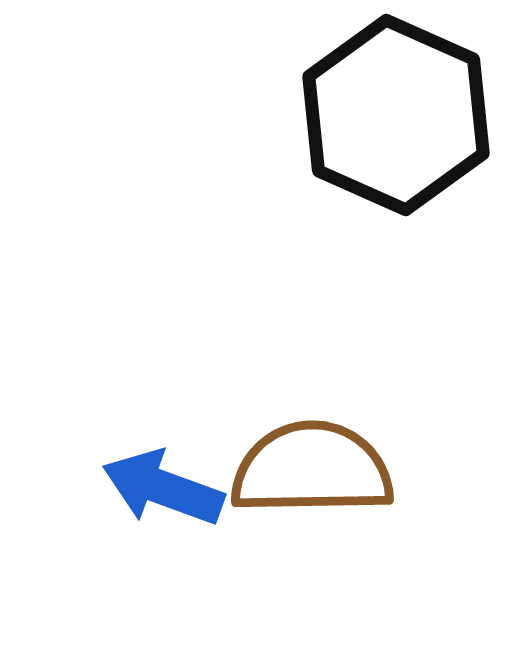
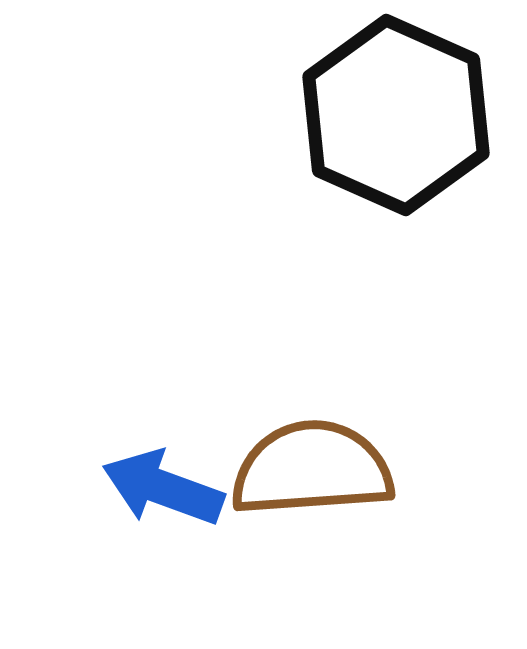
brown semicircle: rotated 3 degrees counterclockwise
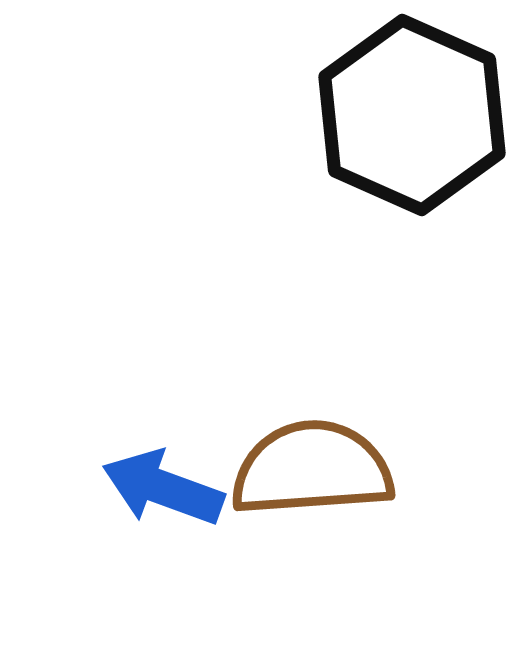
black hexagon: moved 16 px right
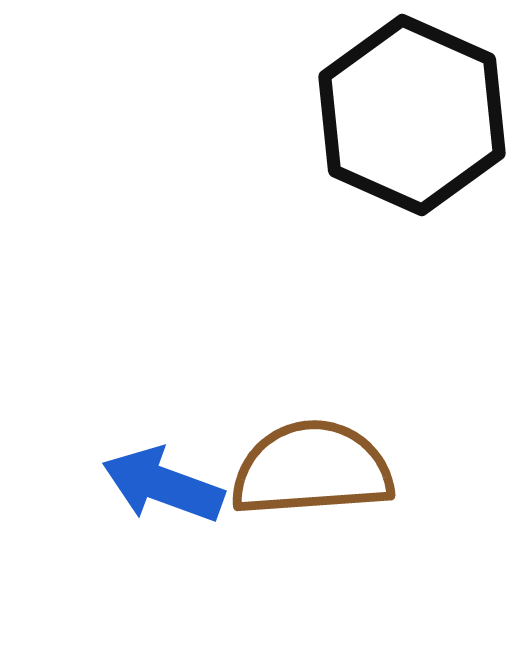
blue arrow: moved 3 px up
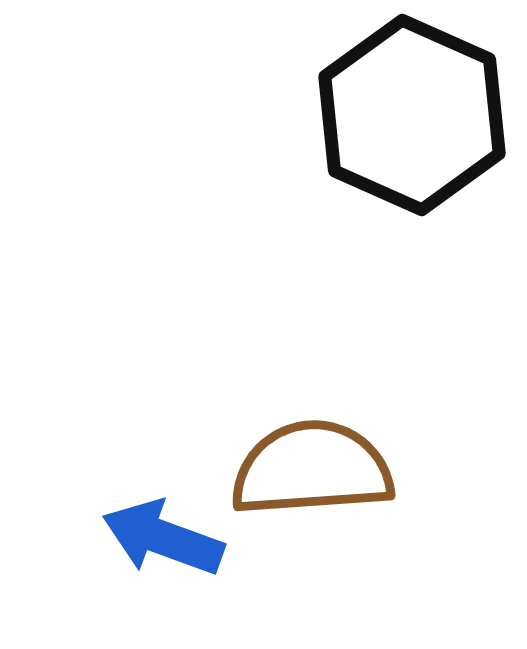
blue arrow: moved 53 px down
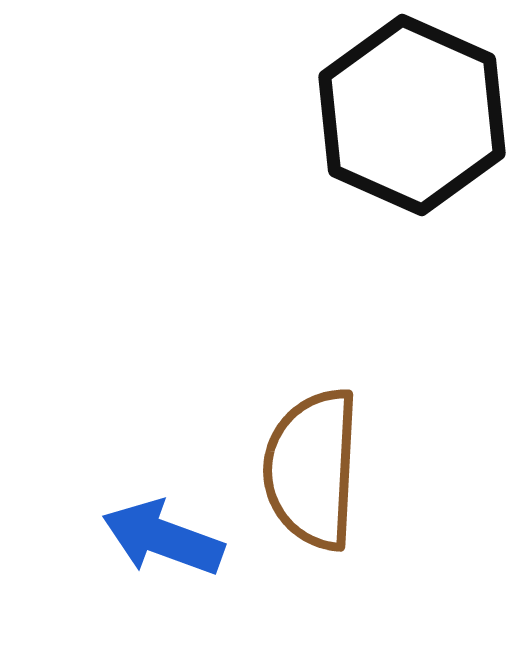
brown semicircle: rotated 83 degrees counterclockwise
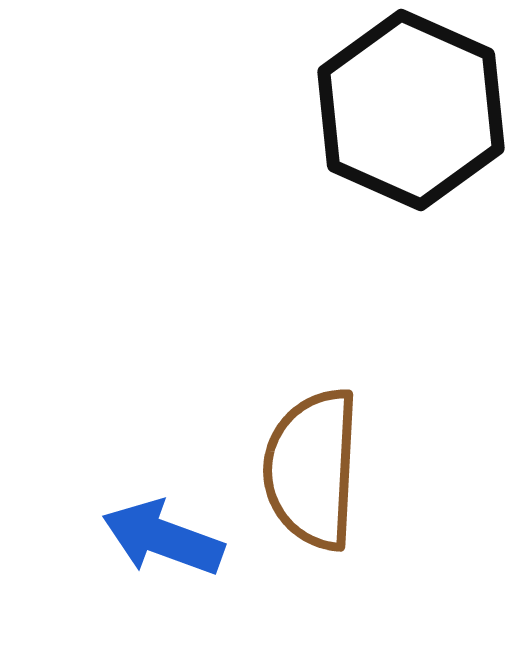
black hexagon: moved 1 px left, 5 px up
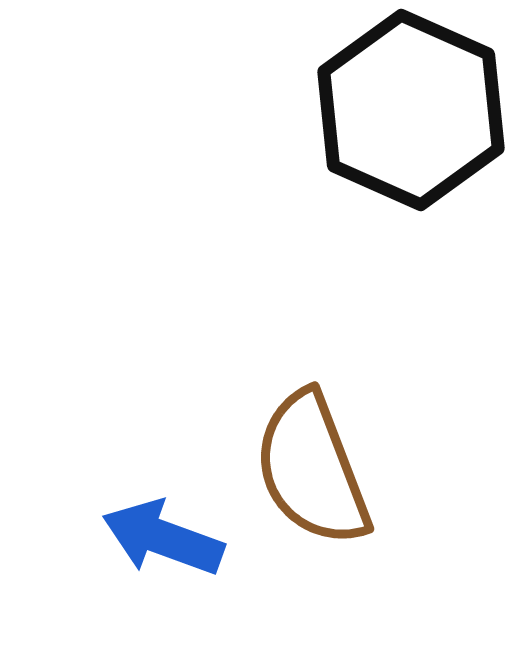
brown semicircle: rotated 24 degrees counterclockwise
